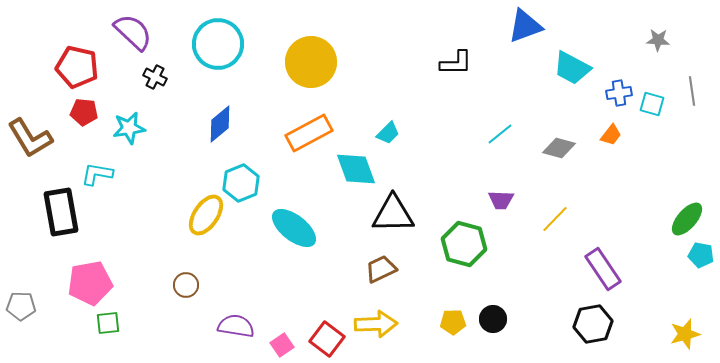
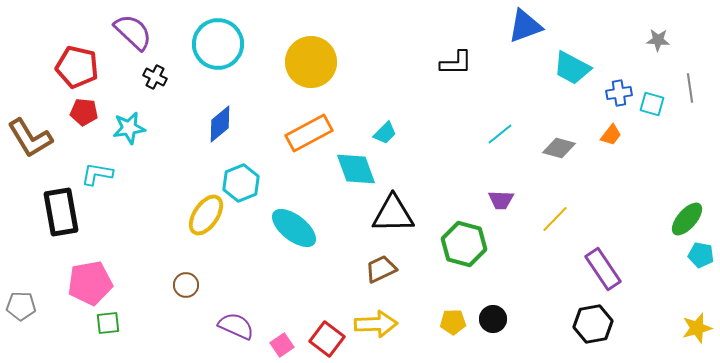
gray line at (692, 91): moved 2 px left, 3 px up
cyan trapezoid at (388, 133): moved 3 px left
purple semicircle at (236, 326): rotated 15 degrees clockwise
yellow star at (685, 334): moved 12 px right, 6 px up
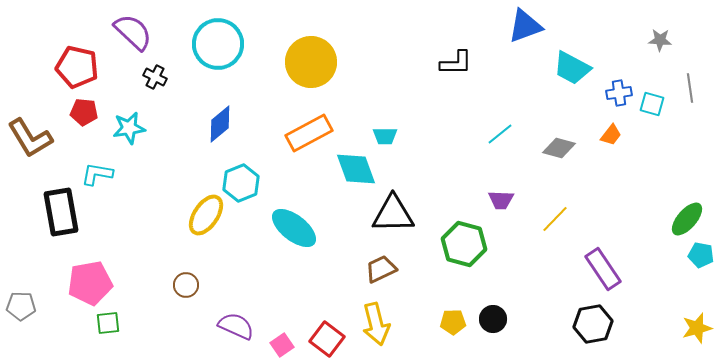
gray star at (658, 40): moved 2 px right
cyan trapezoid at (385, 133): moved 3 px down; rotated 45 degrees clockwise
yellow arrow at (376, 324): rotated 78 degrees clockwise
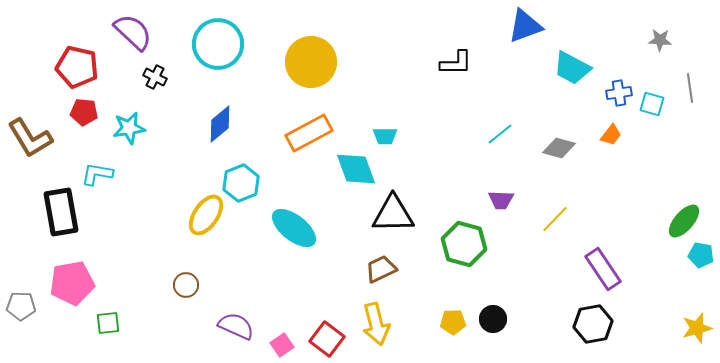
green ellipse at (687, 219): moved 3 px left, 2 px down
pink pentagon at (90, 283): moved 18 px left
